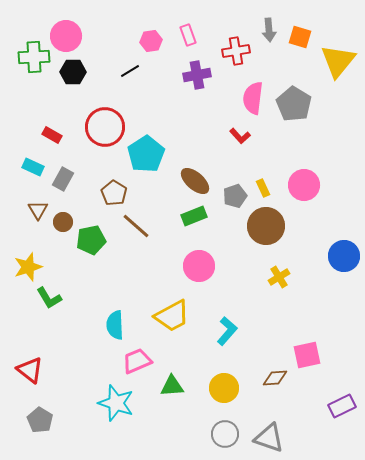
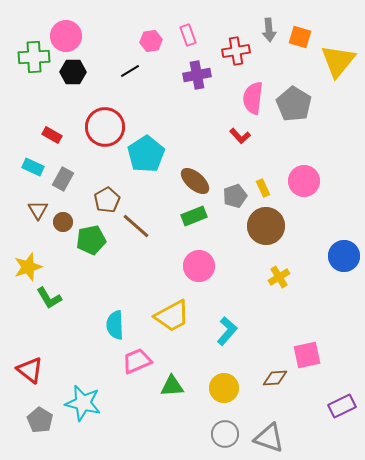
pink circle at (304, 185): moved 4 px up
brown pentagon at (114, 193): moved 7 px left, 7 px down; rotated 10 degrees clockwise
cyan star at (116, 403): moved 33 px left; rotated 6 degrees counterclockwise
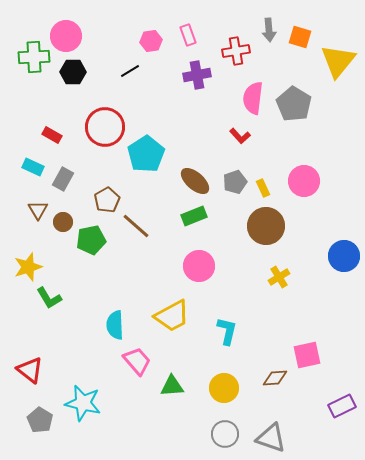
gray pentagon at (235, 196): moved 14 px up
cyan L-shape at (227, 331): rotated 28 degrees counterclockwise
pink trapezoid at (137, 361): rotated 72 degrees clockwise
gray triangle at (269, 438): moved 2 px right
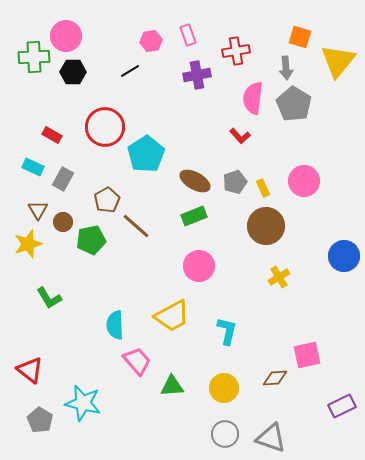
gray arrow at (269, 30): moved 17 px right, 38 px down
brown ellipse at (195, 181): rotated 12 degrees counterclockwise
yellow star at (28, 267): moved 23 px up
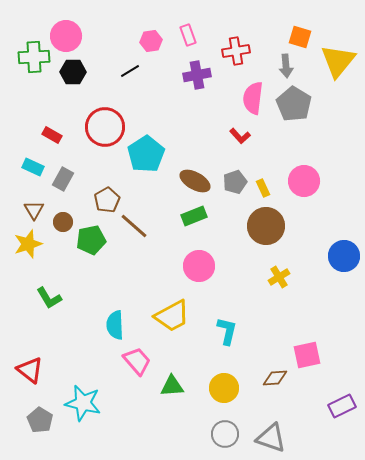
gray arrow at (286, 68): moved 2 px up
brown triangle at (38, 210): moved 4 px left
brown line at (136, 226): moved 2 px left
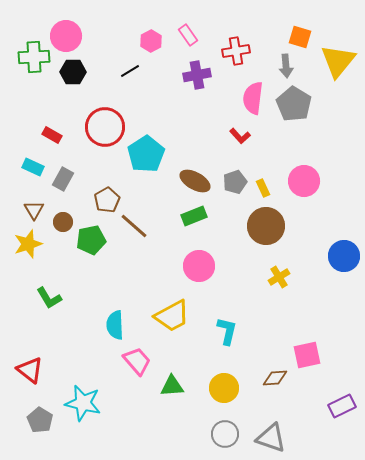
pink rectangle at (188, 35): rotated 15 degrees counterclockwise
pink hexagon at (151, 41): rotated 20 degrees counterclockwise
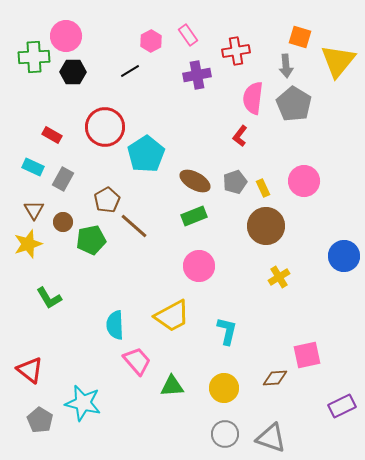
red L-shape at (240, 136): rotated 80 degrees clockwise
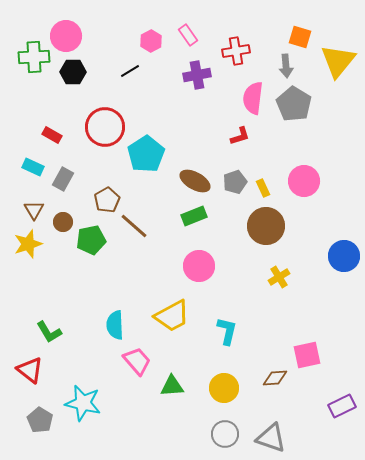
red L-shape at (240, 136): rotated 145 degrees counterclockwise
green L-shape at (49, 298): moved 34 px down
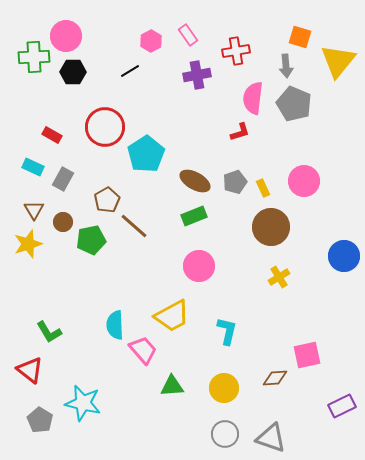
gray pentagon at (294, 104): rotated 8 degrees counterclockwise
red L-shape at (240, 136): moved 4 px up
brown circle at (266, 226): moved 5 px right, 1 px down
pink trapezoid at (137, 361): moved 6 px right, 11 px up
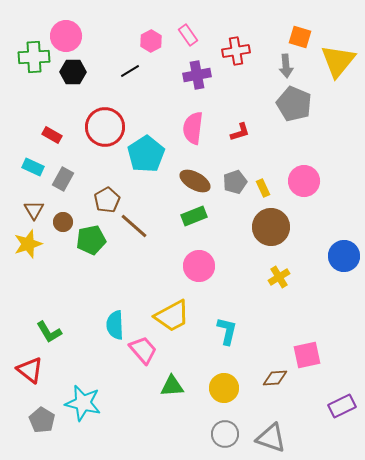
pink semicircle at (253, 98): moved 60 px left, 30 px down
gray pentagon at (40, 420): moved 2 px right
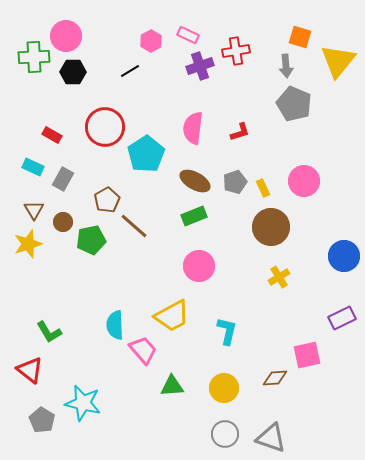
pink rectangle at (188, 35): rotated 30 degrees counterclockwise
purple cross at (197, 75): moved 3 px right, 9 px up; rotated 8 degrees counterclockwise
purple rectangle at (342, 406): moved 88 px up
